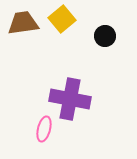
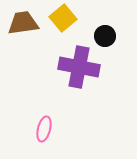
yellow square: moved 1 px right, 1 px up
purple cross: moved 9 px right, 32 px up
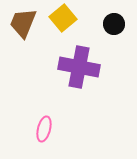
brown trapezoid: rotated 60 degrees counterclockwise
black circle: moved 9 px right, 12 px up
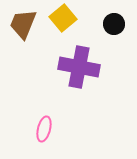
brown trapezoid: moved 1 px down
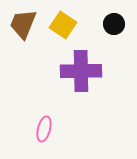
yellow square: moved 7 px down; rotated 16 degrees counterclockwise
purple cross: moved 2 px right, 4 px down; rotated 12 degrees counterclockwise
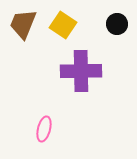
black circle: moved 3 px right
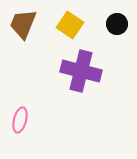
yellow square: moved 7 px right
purple cross: rotated 15 degrees clockwise
pink ellipse: moved 24 px left, 9 px up
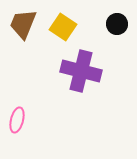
yellow square: moved 7 px left, 2 px down
pink ellipse: moved 3 px left
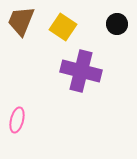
brown trapezoid: moved 2 px left, 3 px up
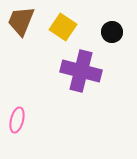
black circle: moved 5 px left, 8 px down
